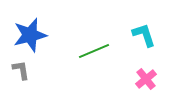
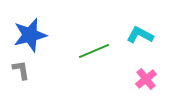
cyan L-shape: moved 4 px left; rotated 44 degrees counterclockwise
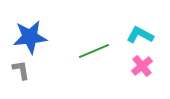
blue star: moved 2 px down; rotated 8 degrees clockwise
pink cross: moved 4 px left, 13 px up
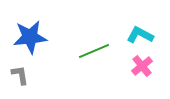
gray L-shape: moved 1 px left, 5 px down
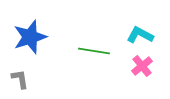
blue star: rotated 12 degrees counterclockwise
green line: rotated 32 degrees clockwise
gray L-shape: moved 4 px down
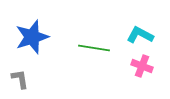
blue star: moved 2 px right
green line: moved 3 px up
pink cross: rotated 30 degrees counterclockwise
